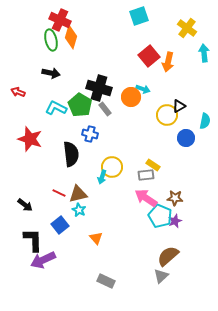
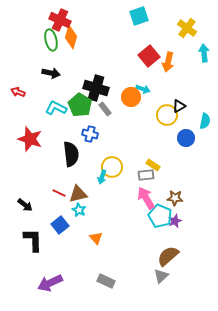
black cross at (99, 88): moved 3 px left
pink arrow at (146, 198): rotated 25 degrees clockwise
purple arrow at (43, 260): moved 7 px right, 23 px down
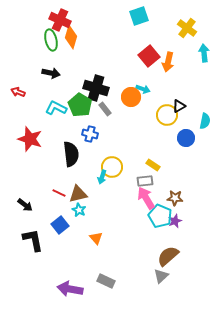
gray rectangle at (146, 175): moved 1 px left, 6 px down
black L-shape at (33, 240): rotated 10 degrees counterclockwise
purple arrow at (50, 283): moved 20 px right, 6 px down; rotated 35 degrees clockwise
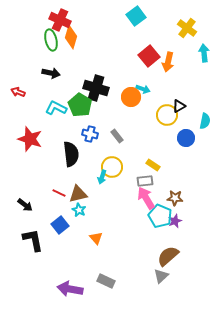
cyan square at (139, 16): moved 3 px left; rotated 18 degrees counterclockwise
gray rectangle at (105, 109): moved 12 px right, 27 px down
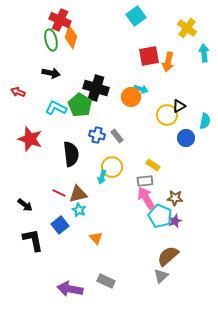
red square at (149, 56): rotated 30 degrees clockwise
cyan arrow at (143, 89): moved 2 px left
blue cross at (90, 134): moved 7 px right, 1 px down
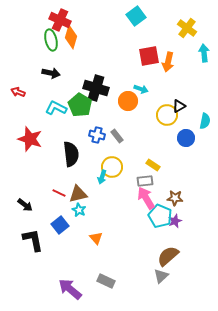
orange circle at (131, 97): moved 3 px left, 4 px down
purple arrow at (70, 289): rotated 30 degrees clockwise
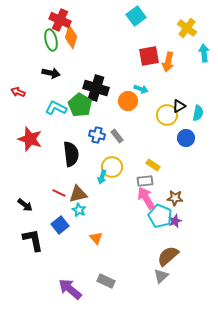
cyan semicircle at (205, 121): moved 7 px left, 8 px up
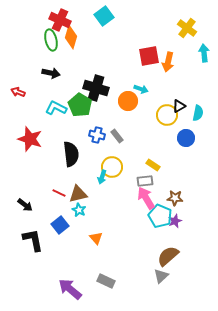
cyan square at (136, 16): moved 32 px left
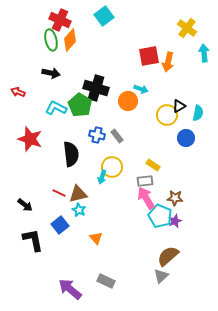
orange diamond at (71, 37): moved 1 px left, 3 px down; rotated 25 degrees clockwise
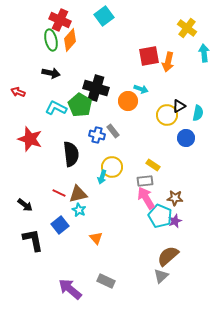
gray rectangle at (117, 136): moved 4 px left, 5 px up
